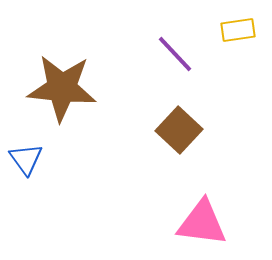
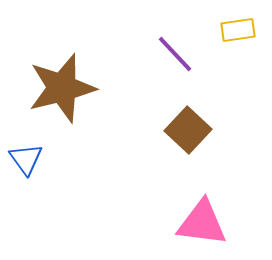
brown star: rotated 20 degrees counterclockwise
brown square: moved 9 px right
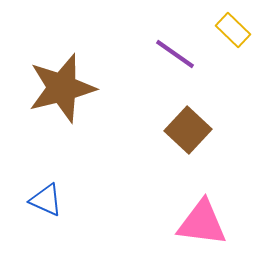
yellow rectangle: moved 5 px left; rotated 52 degrees clockwise
purple line: rotated 12 degrees counterclockwise
blue triangle: moved 20 px right, 41 px down; rotated 30 degrees counterclockwise
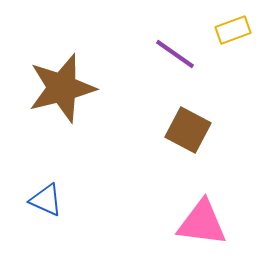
yellow rectangle: rotated 64 degrees counterclockwise
brown square: rotated 15 degrees counterclockwise
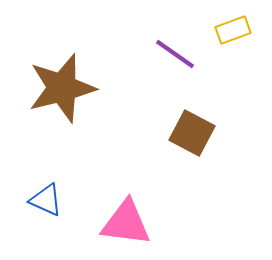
brown square: moved 4 px right, 3 px down
pink triangle: moved 76 px left
